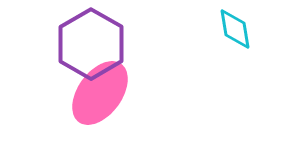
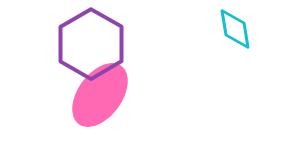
pink ellipse: moved 2 px down
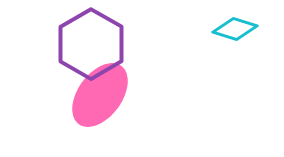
cyan diamond: rotated 63 degrees counterclockwise
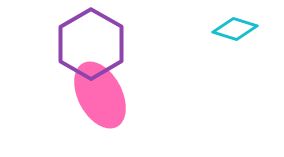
pink ellipse: rotated 64 degrees counterclockwise
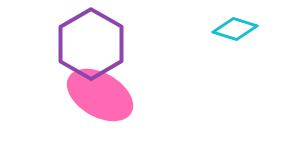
pink ellipse: rotated 32 degrees counterclockwise
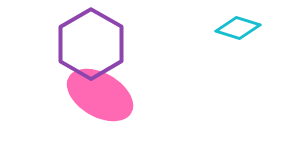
cyan diamond: moved 3 px right, 1 px up
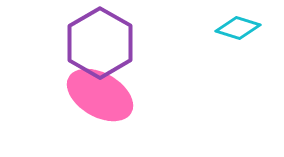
purple hexagon: moved 9 px right, 1 px up
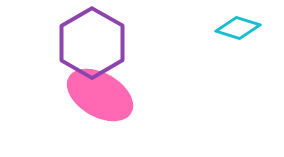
purple hexagon: moved 8 px left
